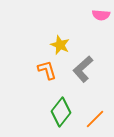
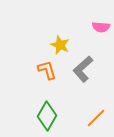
pink semicircle: moved 12 px down
green diamond: moved 14 px left, 4 px down; rotated 8 degrees counterclockwise
orange line: moved 1 px right, 1 px up
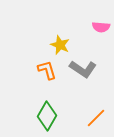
gray L-shape: rotated 104 degrees counterclockwise
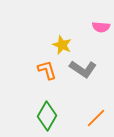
yellow star: moved 2 px right
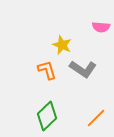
green diamond: rotated 16 degrees clockwise
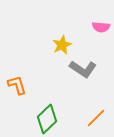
yellow star: rotated 24 degrees clockwise
orange L-shape: moved 30 px left, 15 px down
green diamond: moved 3 px down
